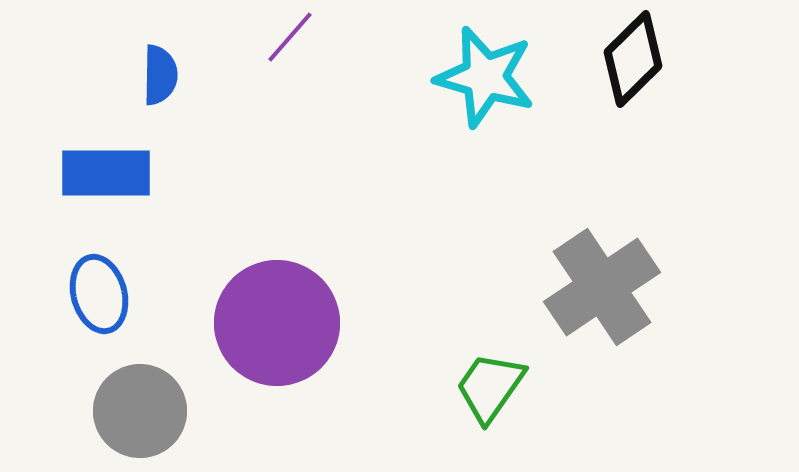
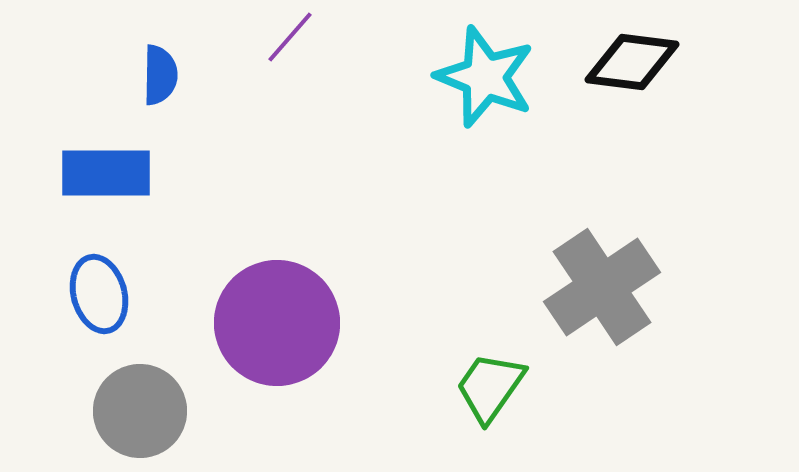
black diamond: moved 1 px left, 3 px down; rotated 52 degrees clockwise
cyan star: rotated 6 degrees clockwise
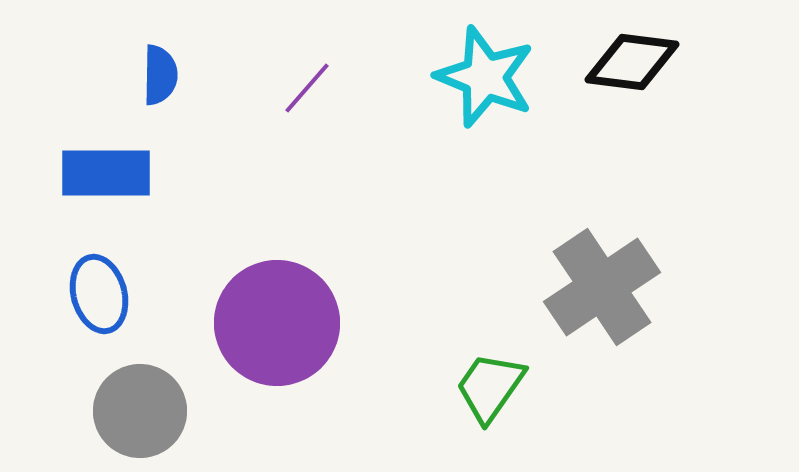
purple line: moved 17 px right, 51 px down
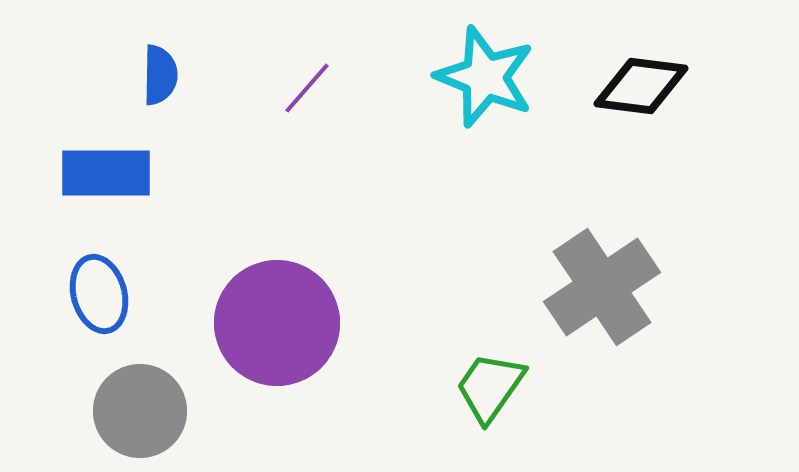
black diamond: moved 9 px right, 24 px down
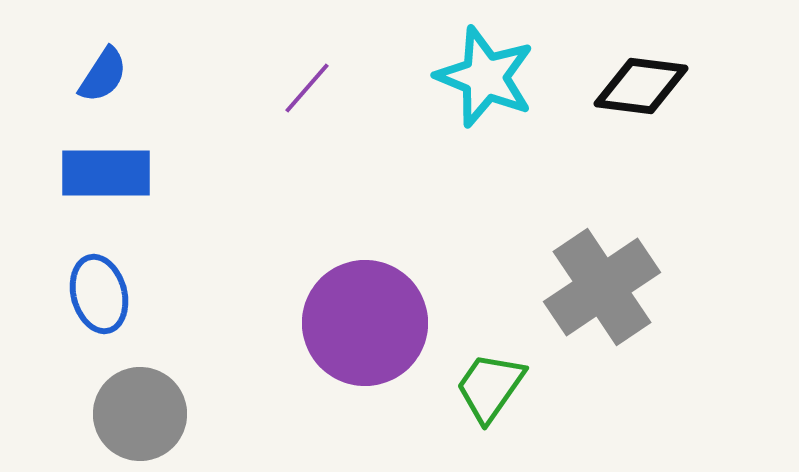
blue semicircle: moved 57 px left; rotated 32 degrees clockwise
purple circle: moved 88 px right
gray circle: moved 3 px down
